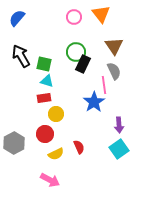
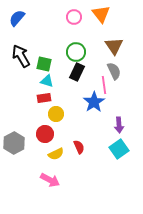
black rectangle: moved 6 px left, 8 px down
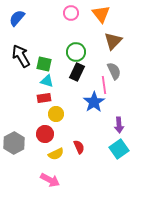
pink circle: moved 3 px left, 4 px up
brown triangle: moved 1 px left, 5 px up; rotated 18 degrees clockwise
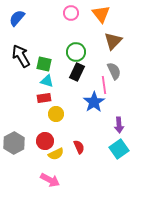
red circle: moved 7 px down
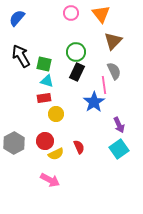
purple arrow: rotated 21 degrees counterclockwise
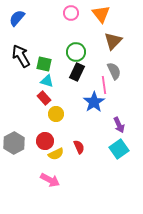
red rectangle: rotated 56 degrees clockwise
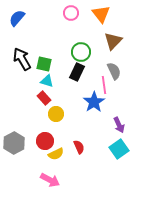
green circle: moved 5 px right
black arrow: moved 1 px right, 3 px down
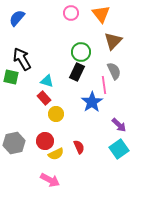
green square: moved 33 px left, 13 px down
blue star: moved 2 px left
purple arrow: rotated 21 degrees counterclockwise
gray hexagon: rotated 15 degrees clockwise
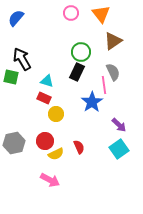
blue semicircle: moved 1 px left
brown triangle: rotated 12 degrees clockwise
gray semicircle: moved 1 px left, 1 px down
red rectangle: rotated 24 degrees counterclockwise
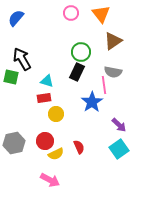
gray semicircle: rotated 126 degrees clockwise
red rectangle: rotated 32 degrees counterclockwise
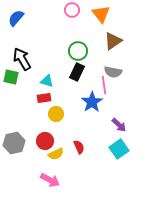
pink circle: moved 1 px right, 3 px up
green circle: moved 3 px left, 1 px up
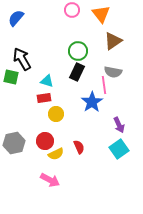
purple arrow: rotated 21 degrees clockwise
